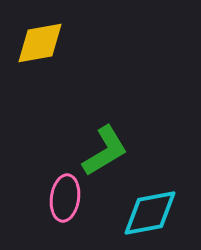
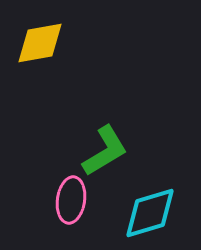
pink ellipse: moved 6 px right, 2 px down
cyan diamond: rotated 6 degrees counterclockwise
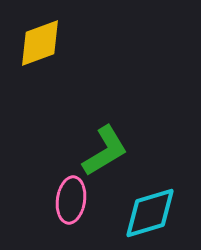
yellow diamond: rotated 10 degrees counterclockwise
